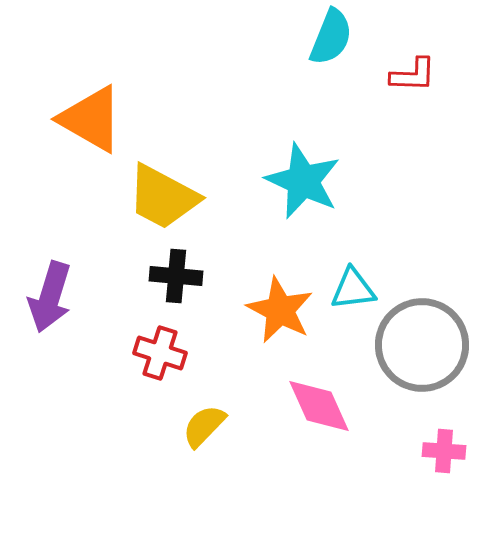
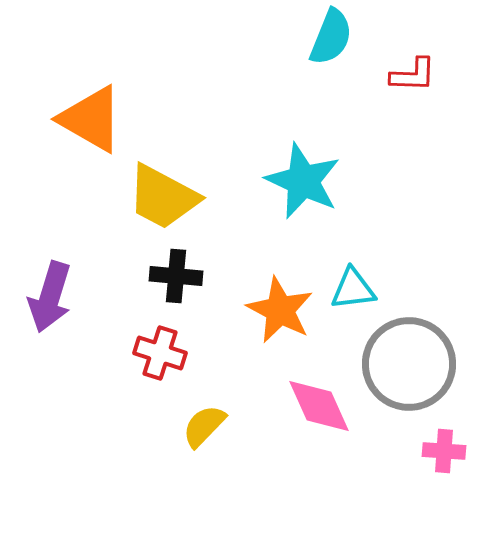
gray circle: moved 13 px left, 19 px down
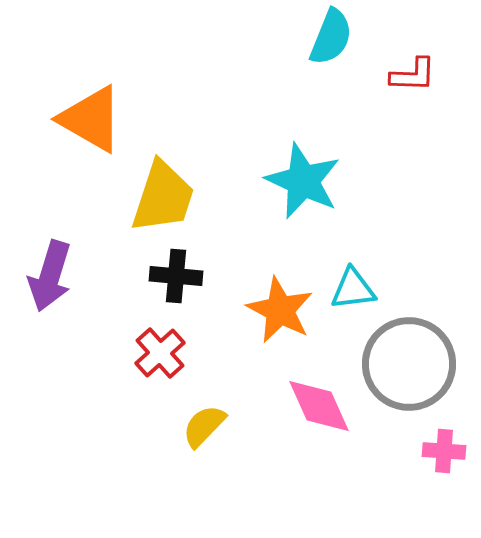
yellow trapezoid: rotated 100 degrees counterclockwise
purple arrow: moved 21 px up
red cross: rotated 30 degrees clockwise
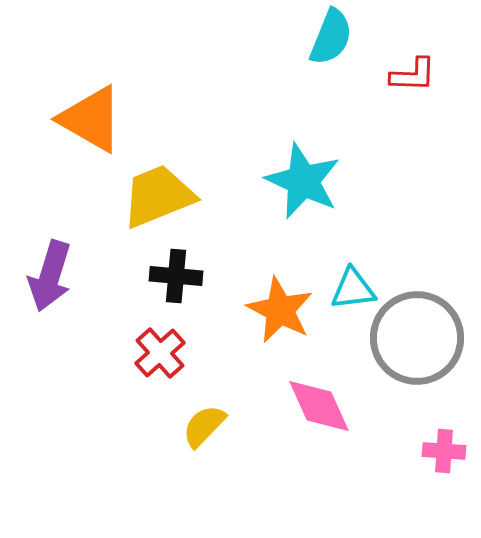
yellow trapezoid: moved 5 px left, 1 px up; rotated 130 degrees counterclockwise
gray circle: moved 8 px right, 26 px up
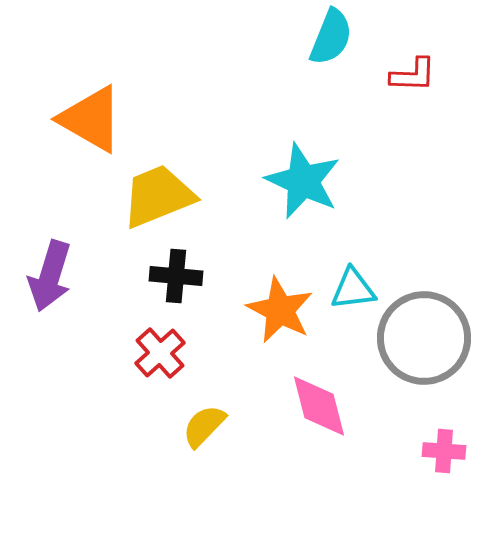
gray circle: moved 7 px right
pink diamond: rotated 10 degrees clockwise
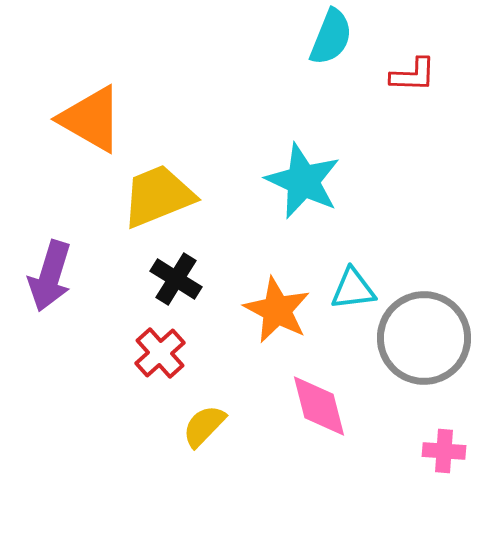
black cross: moved 3 px down; rotated 27 degrees clockwise
orange star: moved 3 px left
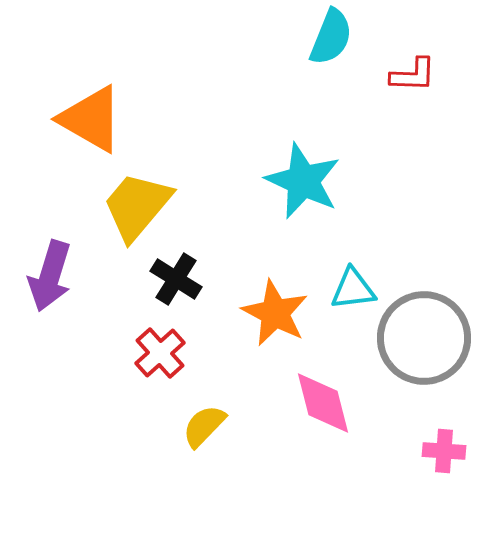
yellow trapezoid: moved 21 px left, 10 px down; rotated 28 degrees counterclockwise
orange star: moved 2 px left, 3 px down
pink diamond: moved 4 px right, 3 px up
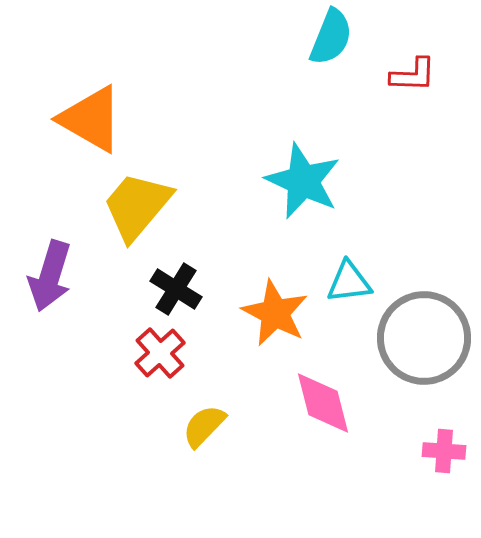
black cross: moved 10 px down
cyan triangle: moved 4 px left, 7 px up
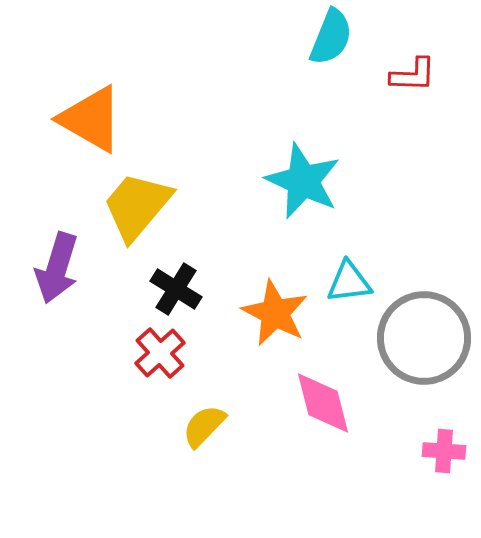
purple arrow: moved 7 px right, 8 px up
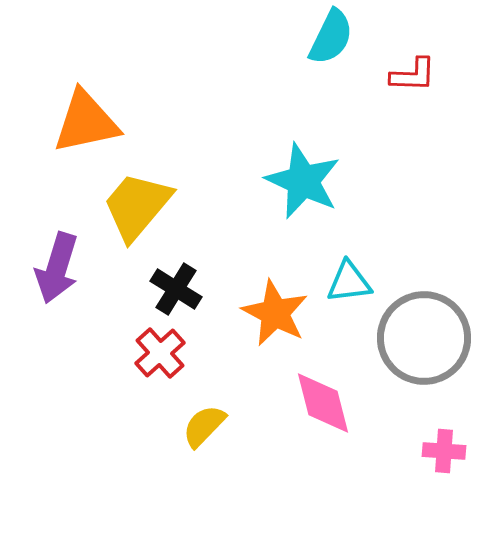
cyan semicircle: rotated 4 degrees clockwise
orange triangle: moved 5 px left, 3 px down; rotated 42 degrees counterclockwise
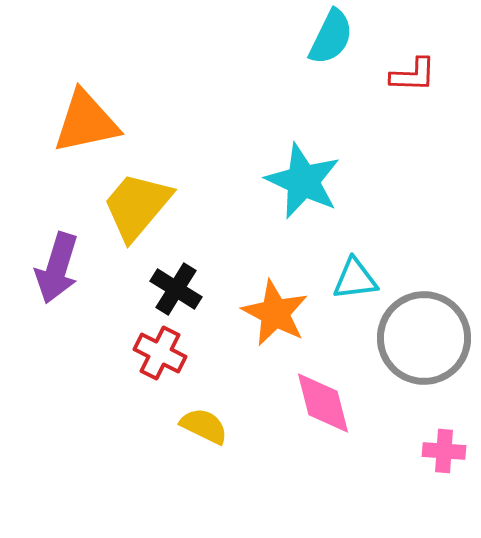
cyan triangle: moved 6 px right, 3 px up
red cross: rotated 21 degrees counterclockwise
yellow semicircle: rotated 72 degrees clockwise
